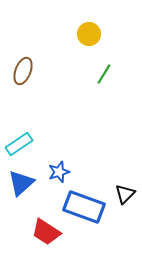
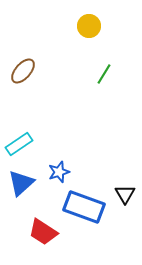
yellow circle: moved 8 px up
brown ellipse: rotated 20 degrees clockwise
black triangle: rotated 15 degrees counterclockwise
red trapezoid: moved 3 px left
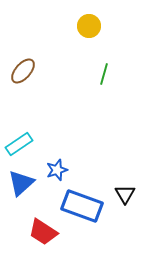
green line: rotated 15 degrees counterclockwise
blue star: moved 2 px left, 2 px up
blue rectangle: moved 2 px left, 1 px up
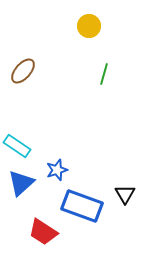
cyan rectangle: moved 2 px left, 2 px down; rotated 68 degrees clockwise
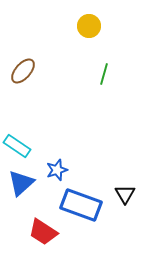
blue rectangle: moved 1 px left, 1 px up
